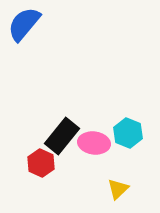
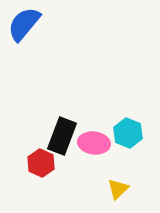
black rectangle: rotated 18 degrees counterclockwise
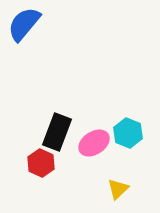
black rectangle: moved 5 px left, 4 px up
pink ellipse: rotated 40 degrees counterclockwise
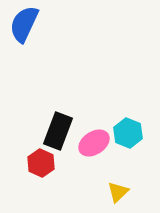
blue semicircle: rotated 15 degrees counterclockwise
black rectangle: moved 1 px right, 1 px up
yellow triangle: moved 3 px down
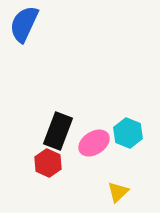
red hexagon: moved 7 px right
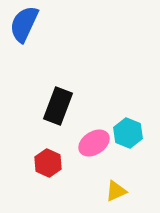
black rectangle: moved 25 px up
yellow triangle: moved 2 px left, 1 px up; rotated 20 degrees clockwise
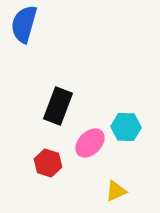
blue semicircle: rotated 9 degrees counterclockwise
cyan hexagon: moved 2 px left, 6 px up; rotated 20 degrees counterclockwise
pink ellipse: moved 4 px left; rotated 12 degrees counterclockwise
red hexagon: rotated 8 degrees counterclockwise
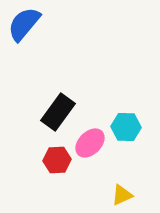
blue semicircle: rotated 24 degrees clockwise
black rectangle: moved 6 px down; rotated 15 degrees clockwise
red hexagon: moved 9 px right, 3 px up; rotated 20 degrees counterclockwise
yellow triangle: moved 6 px right, 4 px down
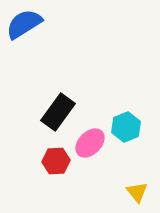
blue semicircle: rotated 18 degrees clockwise
cyan hexagon: rotated 24 degrees counterclockwise
red hexagon: moved 1 px left, 1 px down
yellow triangle: moved 15 px right, 3 px up; rotated 45 degrees counterclockwise
